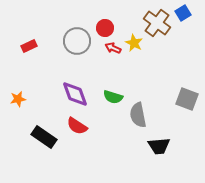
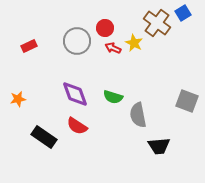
gray square: moved 2 px down
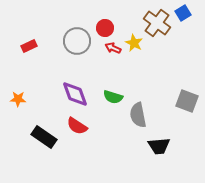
orange star: rotated 14 degrees clockwise
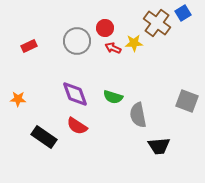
yellow star: rotated 30 degrees counterclockwise
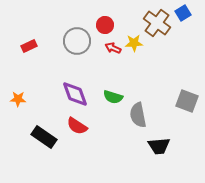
red circle: moved 3 px up
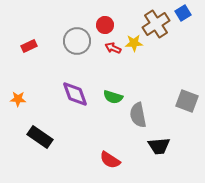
brown cross: moved 1 px left, 1 px down; rotated 20 degrees clockwise
red semicircle: moved 33 px right, 34 px down
black rectangle: moved 4 px left
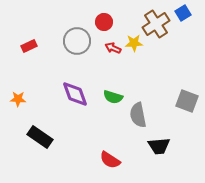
red circle: moved 1 px left, 3 px up
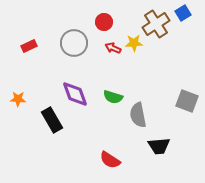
gray circle: moved 3 px left, 2 px down
black rectangle: moved 12 px right, 17 px up; rotated 25 degrees clockwise
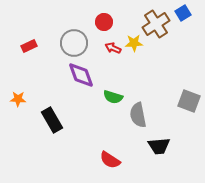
purple diamond: moved 6 px right, 19 px up
gray square: moved 2 px right
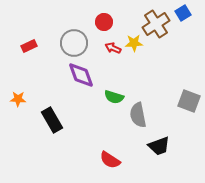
green semicircle: moved 1 px right
black trapezoid: rotated 15 degrees counterclockwise
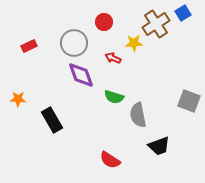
red arrow: moved 10 px down
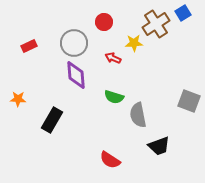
purple diamond: moved 5 px left; rotated 16 degrees clockwise
black rectangle: rotated 60 degrees clockwise
